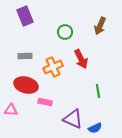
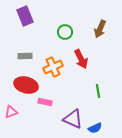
brown arrow: moved 3 px down
pink triangle: moved 2 px down; rotated 24 degrees counterclockwise
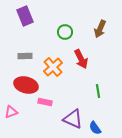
orange cross: rotated 18 degrees counterclockwise
blue semicircle: rotated 80 degrees clockwise
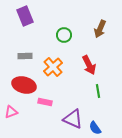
green circle: moved 1 px left, 3 px down
red arrow: moved 8 px right, 6 px down
red ellipse: moved 2 px left
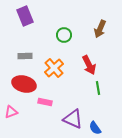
orange cross: moved 1 px right, 1 px down
red ellipse: moved 1 px up
green line: moved 3 px up
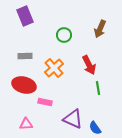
red ellipse: moved 1 px down
pink triangle: moved 15 px right, 12 px down; rotated 16 degrees clockwise
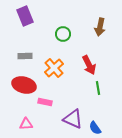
brown arrow: moved 2 px up; rotated 12 degrees counterclockwise
green circle: moved 1 px left, 1 px up
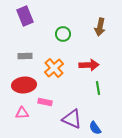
red arrow: rotated 66 degrees counterclockwise
red ellipse: rotated 20 degrees counterclockwise
purple triangle: moved 1 px left
pink triangle: moved 4 px left, 11 px up
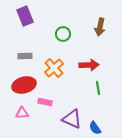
red ellipse: rotated 10 degrees counterclockwise
